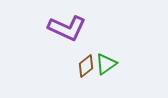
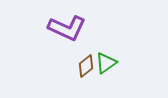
green triangle: moved 1 px up
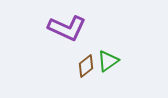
green triangle: moved 2 px right, 2 px up
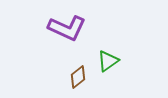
brown diamond: moved 8 px left, 11 px down
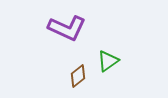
brown diamond: moved 1 px up
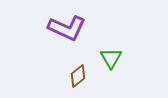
green triangle: moved 3 px right, 3 px up; rotated 25 degrees counterclockwise
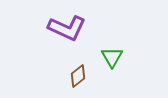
green triangle: moved 1 px right, 1 px up
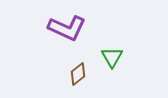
brown diamond: moved 2 px up
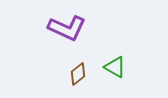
green triangle: moved 3 px right, 10 px down; rotated 30 degrees counterclockwise
